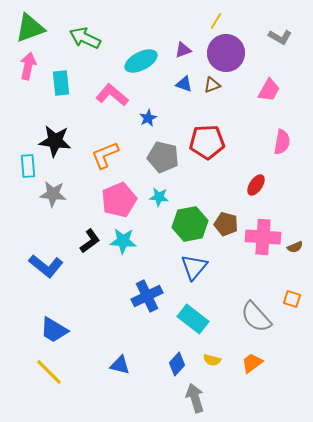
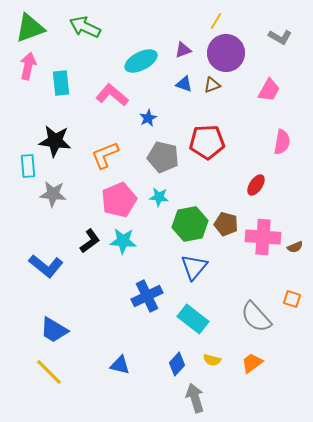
green arrow at (85, 38): moved 11 px up
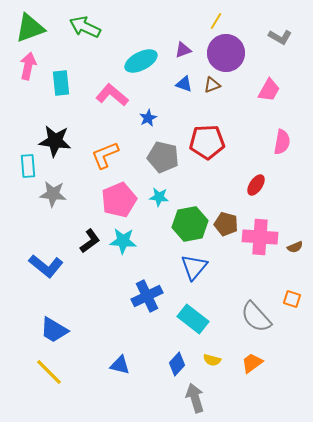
pink cross at (263, 237): moved 3 px left
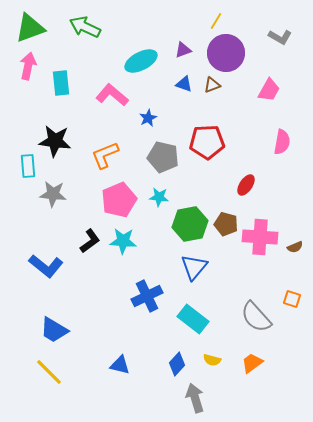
red ellipse at (256, 185): moved 10 px left
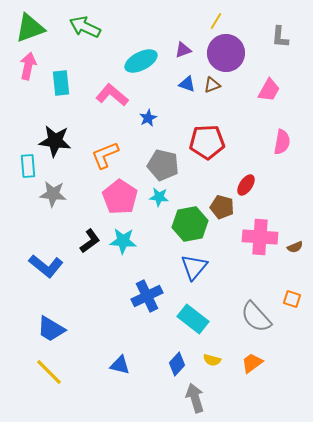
gray L-shape at (280, 37): rotated 65 degrees clockwise
blue triangle at (184, 84): moved 3 px right
gray pentagon at (163, 157): moved 8 px down
pink pentagon at (119, 200): moved 1 px right, 3 px up; rotated 16 degrees counterclockwise
brown pentagon at (226, 224): moved 4 px left, 17 px up
blue trapezoid at (54, 330): moved 3 px left, 1 px up
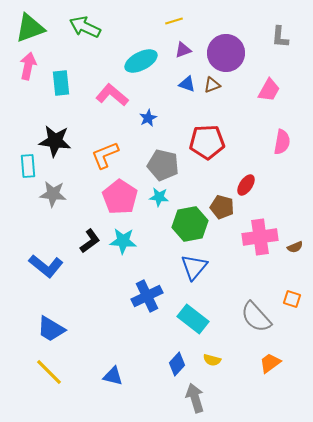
yellow line at (216, 21): moved 42 px left; rotated 42 degrees clockwise
pink cross at (260, 237): rotated 12 degrees counterclockwise
orange trapezoid at (252, 363): moved 18 px right
blue triangle at (120, 365): moved 7 px left, 11 px down
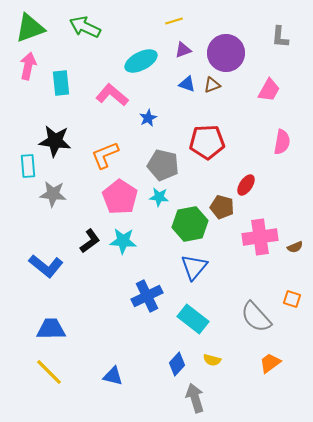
blue trapezoid at (51, 329): rotated 148 degrees clockwise
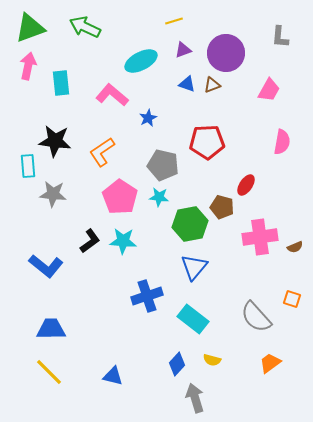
orange L-shape at (105, 155): moved 3 px left, 3 px up; rotated 12 degrees counterclockwise
blue cross at (147, 296): rotated 8 degrees clockwise
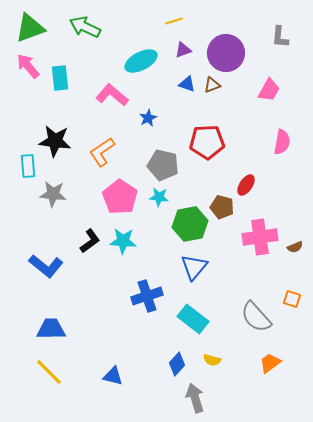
pink arrow at (28, 66): rotated 52 degrees counterclockwise
cyan rectangle at (61, 83): moved 1 px left, 5 px up
